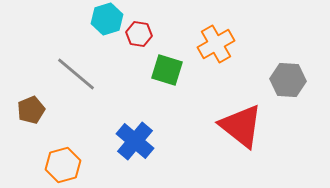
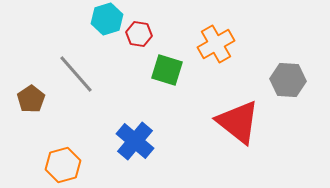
gray line: rotated 9 degrees clockwise
brown pentagon: moved 11 px up; rotated 12 degrees counterclockwise
red triangle: moved 3 px left, 4 px up
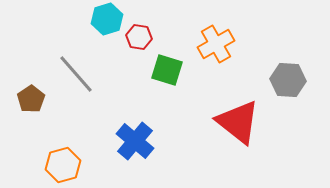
red hexagon: moved 3 px down
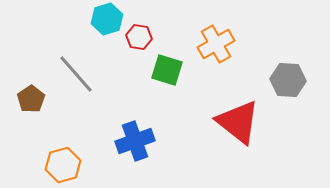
blue cross: rotated 30 degrees clockwise
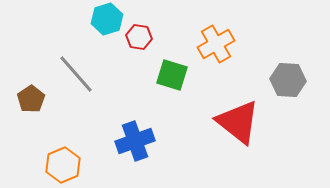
green square: moved 5 px right, 5 px down
orange hexagon: rotated 8 degrees counterclockwise
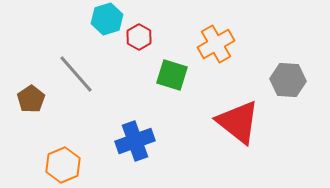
red hexagon: rotated 20 degrees clockwise
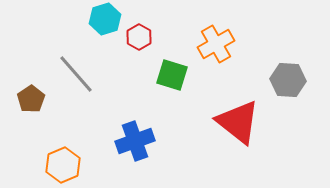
cyan hexagon: moved 2 px left
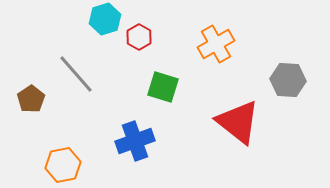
green square: moved 9 px left, 12 px down
orange hexagon: rotated 12 degrees clockwise
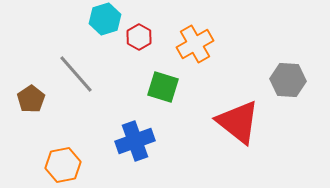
orange cross: moved 21 px left
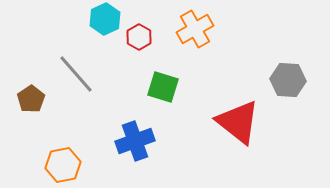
cyan hexagon: rotated 8 degrees counterclockwise
orange cross: moved 15 px up
